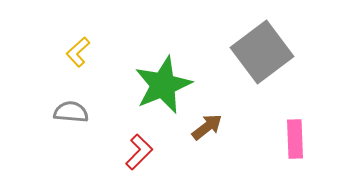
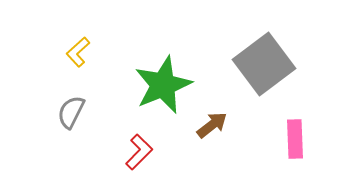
gray square: moved 2 px right, 12 px down
gray semicircle: rotated 68 degrees counterclockwise
brown arrow: moved 5 px right, 2 px up
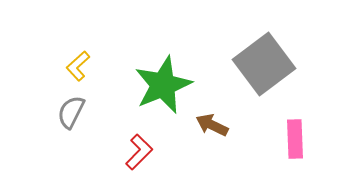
yellow L-shape: moved 14 px down
brown arrow: rotated 116 degrees counterclockwise
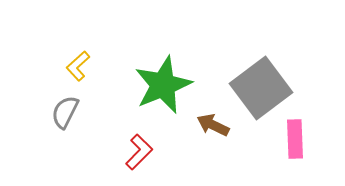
gray square: moved 3 px left, 24 px down
gray semicircle: moved 6 px left
brown arrow: moved 1 px right
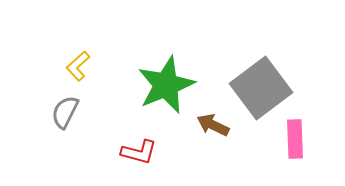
green star: moved 3 px right
red L-shape: rotated 60 degrees clockwise
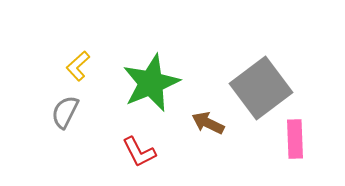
green star: moved 15 px left, 2 px up
brown arrow: moved 5 px left, 2 px up
red L-shape: rotated 48 degrees clockwise
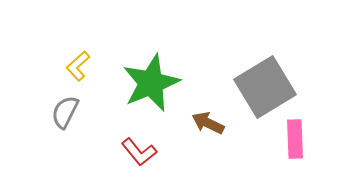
gray square: moved 4 px right, 1 px up; rotated 6 degrees clockwise
red L-shape: rotated 12 degrees counterclockwise
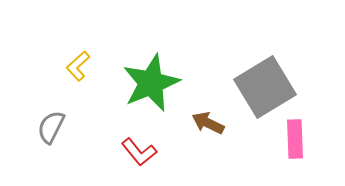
gray semicircle: moved 14 px left, 15 px down
